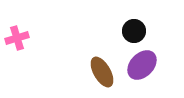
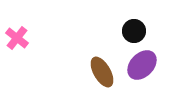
pink cross: rotated 35 degrees counterclockwise
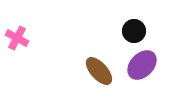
pink cross: rotated 10 degrees counterclockwise
brown ellipse: moved 3 px left, 1 px up; rotated 12 degrees counterclockwise
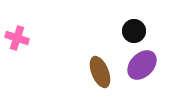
pink cross: rotated 10 degrees counterclockwise
brown ellipse: moved 1 px right, 1 px down; rotated 20 degrees clockwise
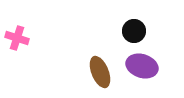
purple ellipse: moved 1 px down; rotated 64 degrees clockwise
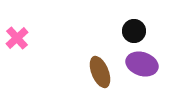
pink cross: rotated 30 degrees clockwise
purple ellipse: moved 2 px up
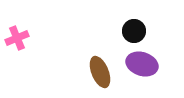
pink cross: rotated 20 degrees clockwise
